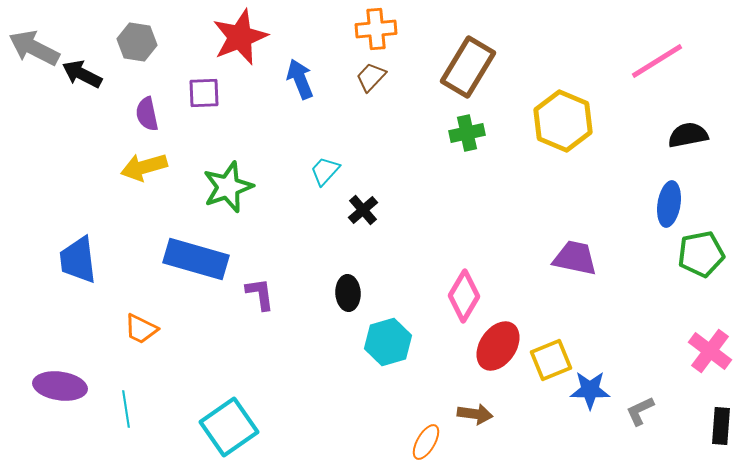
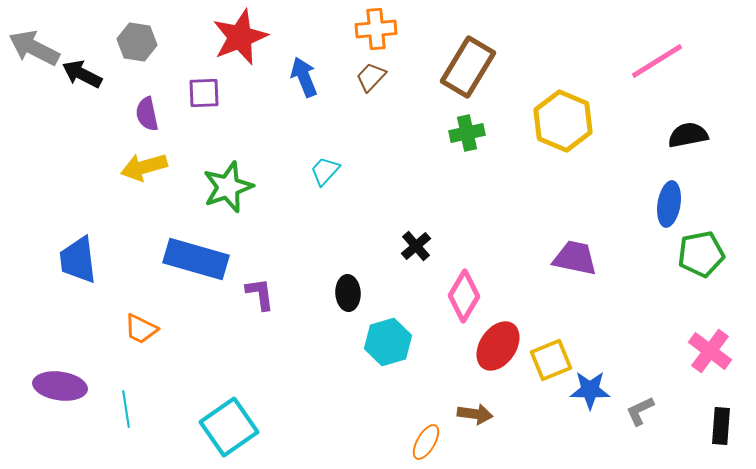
blue arrow: moved 4 px right, 2 px up
black cross: moved 53 px right, 36 px down
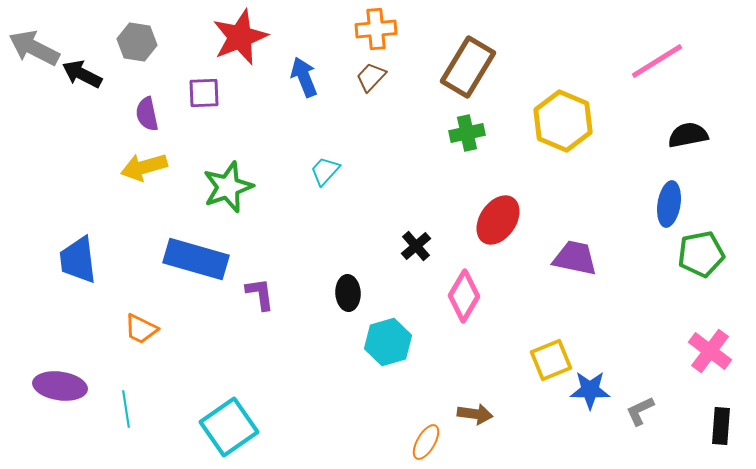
red ellipse: moved 126 px up
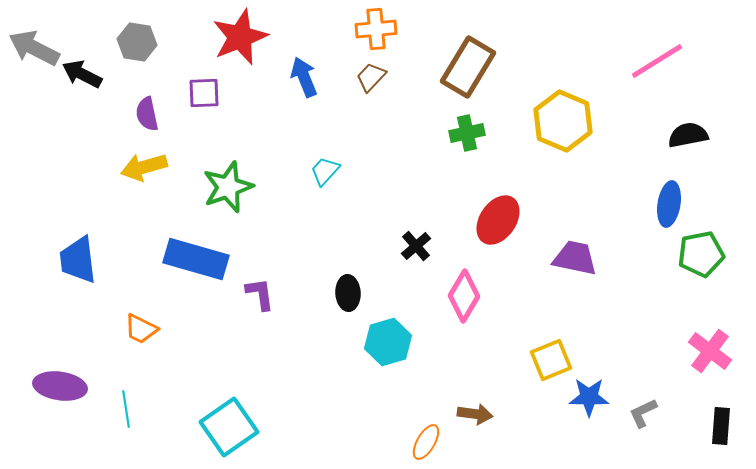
blue star: moved 1 px left, 7 px down
gray L-shape: moved 3 px right, 2 px down
